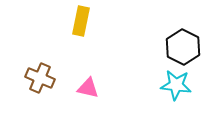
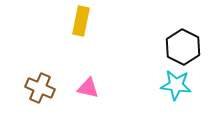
brown cross: moved 10 px down
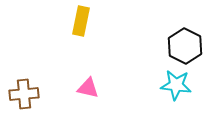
black hexagon: moved 2 px right, 1 px up
brown cross: moved 16 px left, 6 px down; rotated 28 degrees counterclockwise
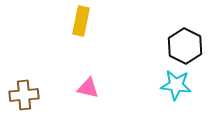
brown cross: moved 1 px down
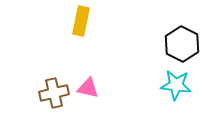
black hexagon: moved 3 px left, 2 px up
brown cross: moved 30 px right, 2 px up; rotated 8 degrees counterclockwise
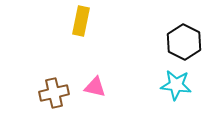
black hexagon: moved 2 px right, 2 px up
pink triangle: moved 7 px right, 1 px up
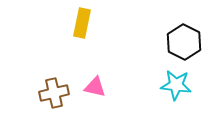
yellow rectangle: moved 1 px right, 2 px down
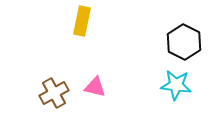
yellow rectangle: moved 2 px up
brown cross: rotated 16 degrees counterclockwise
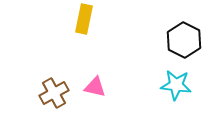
yellow rectangle: moved 2 px right, 2 px up
black hexagon: moved 2 px up
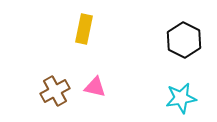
yellow rectangle: moved 10 px down
cyan star: moved 5 px right, 13 px down; rotated 16 degrees counterclockwise
brown cross: moved 1 px right, 2 px up
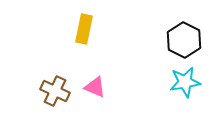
pink triangle: rotated 10 degrees clockwise
brown cross: rotated 36 degrees counterclockwise
cyan star: moved 4 px right, 16 px up
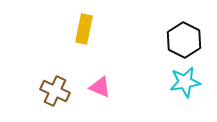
pink triangle: moved 5 px right
